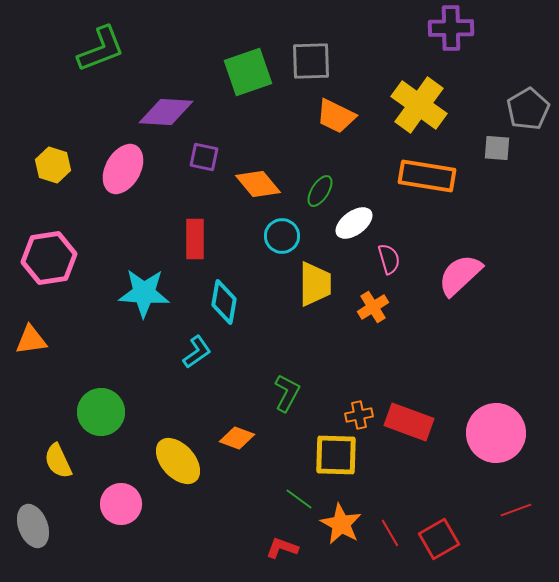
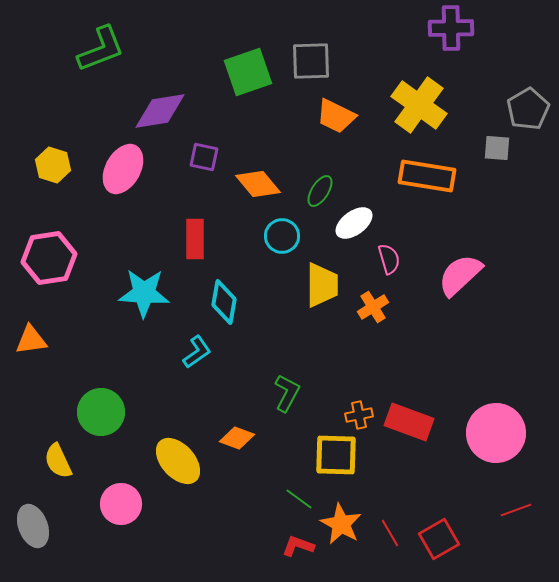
purple diamond at (166, 112): moved 6 px left, 1 px up; rotated 12 degrees counterclockwise
yellow trapezoid at (315, 284): moved 7 px right, 1 px down
red L-shape at (282, 548): moved 16 px right, 2 px up
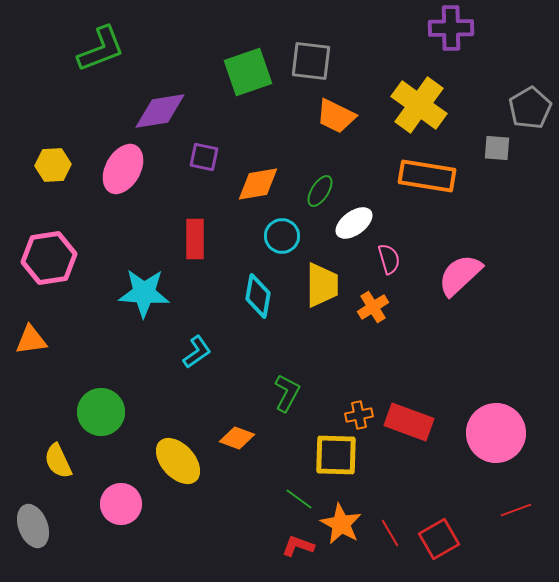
gray square at (311, 61): rotated 9 degrees clockwise
gray pentagon at (528, 109): moved 2 px right, 1 px up
yellow hexagon at (53, 165): rotated 20 degrees counterclockwise
orange diamond at (258, 184): rotated 60 degrees counterclockwise
cyan diamond at (224, 302): moved 34 px right, 6 px up
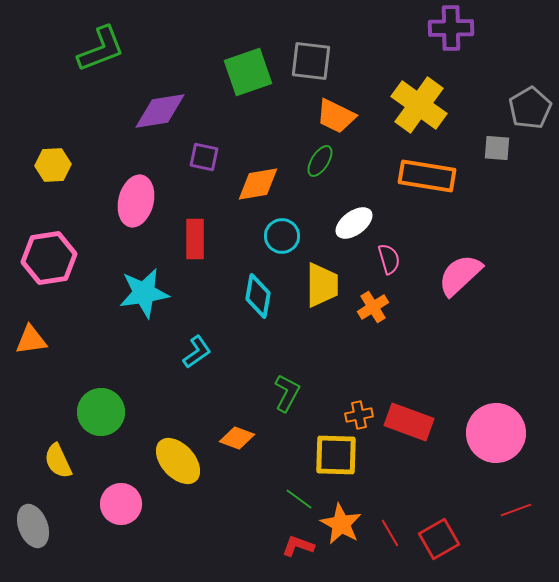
pink ellipse at (123, 169): moved 13 px right, 32 px down; rotated 15 degrees counterclockwise
green ellipse at (320, 191): moved 30 px up
cyan star at (144, 293): rotated 12 degrees counterclockwise
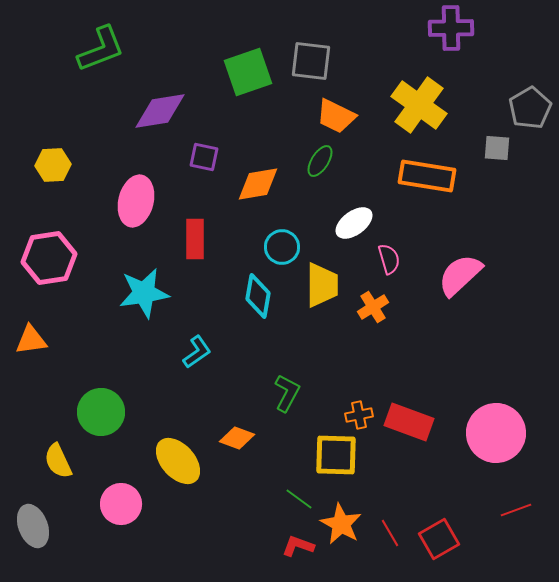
cyan circle at (282, 236): moved 11 px down
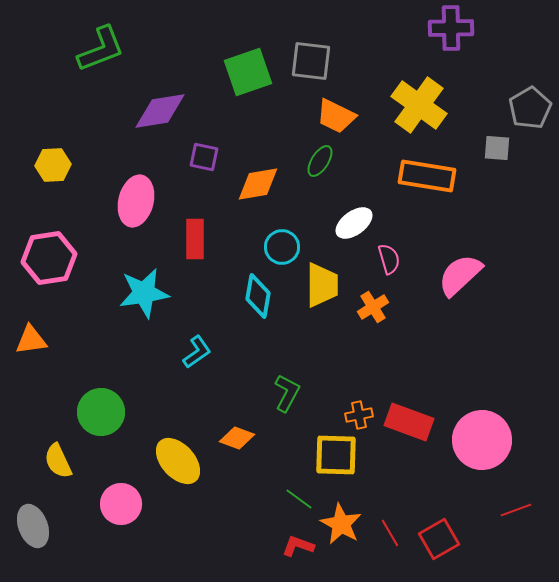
pink circle at (496, 433): moved 14 px left, 7 px down
